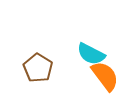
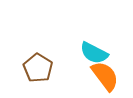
cyan semicircle: moved 3 px right, 1 px up
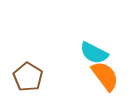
brown pentagon: moved 10 px left, 9 px down
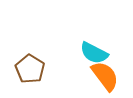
brown pentagon: moved 2 px right, 8 px up
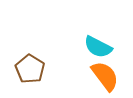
cyan semicircle: moved 4 px right, 6 px up
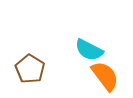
cyan semicircle: moved 9 px left, 3 px down
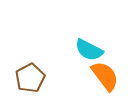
brown pentagon: moved 9 px down; rotated 12 degrees clockwise
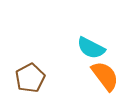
cyan semicircle: moved 2 px right, 2 px up
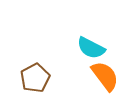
brown pentagon: moved 5 px right
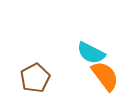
cyan semicircle: moved 5 px down
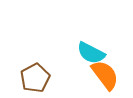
orange semicircle: moved 1 px up
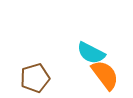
brown pentagon: rotated 12 degrees clockwise
